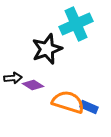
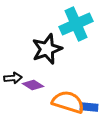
blue rectangle: rotated 18 degrees counterclockwise
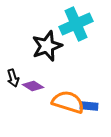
black star: moved 3 px up
black arrow: rotated 78 degrees clockwise
purple diamond: moved 1 px down
blue rectangle: moved 1 px up
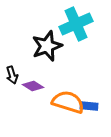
black arrow: moved 1 px left, 3 px up
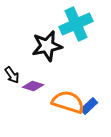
black star: rotated 8 degrees clockwise
black arrow: rotated 18 degrees counterclockwise
purple diamond: rotated 15 degrees counterclockwise
blue rectangle: rotated 48 degrees counterclockwise
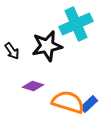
black arrow: moved 24 px up
blue rectangle: moved 2 px up
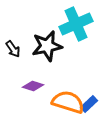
black arrow: moved 1 px right, 2 px up
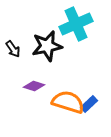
purple diamond: moved 1 px right
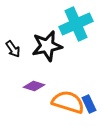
blue rectangle: rotated 72 degrees counterclockwise
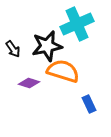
cyan cross: moved 1 px right
purple diamond: moved 5 px left, 3 px up
orange semicircle: moved 5 px left, 31 px up
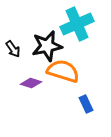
purple diamond: moved 2 px right
blue rectangle: moved 3 px left
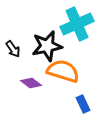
purple diamond: rotated 20 degrees clockwise
blue rectangle: moved 3 px left
